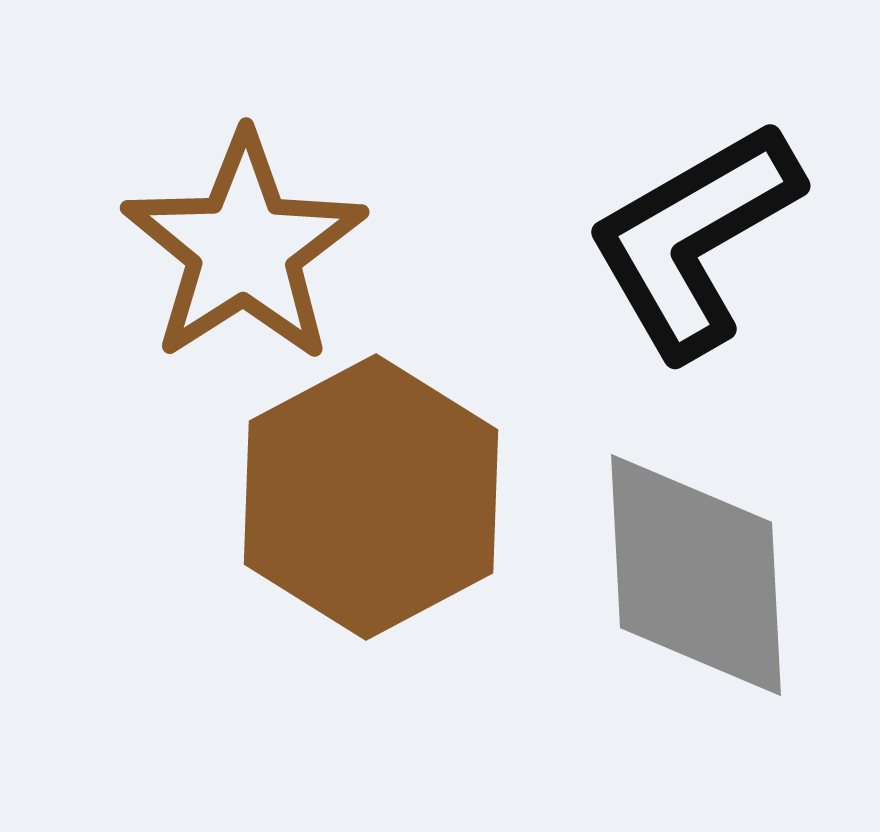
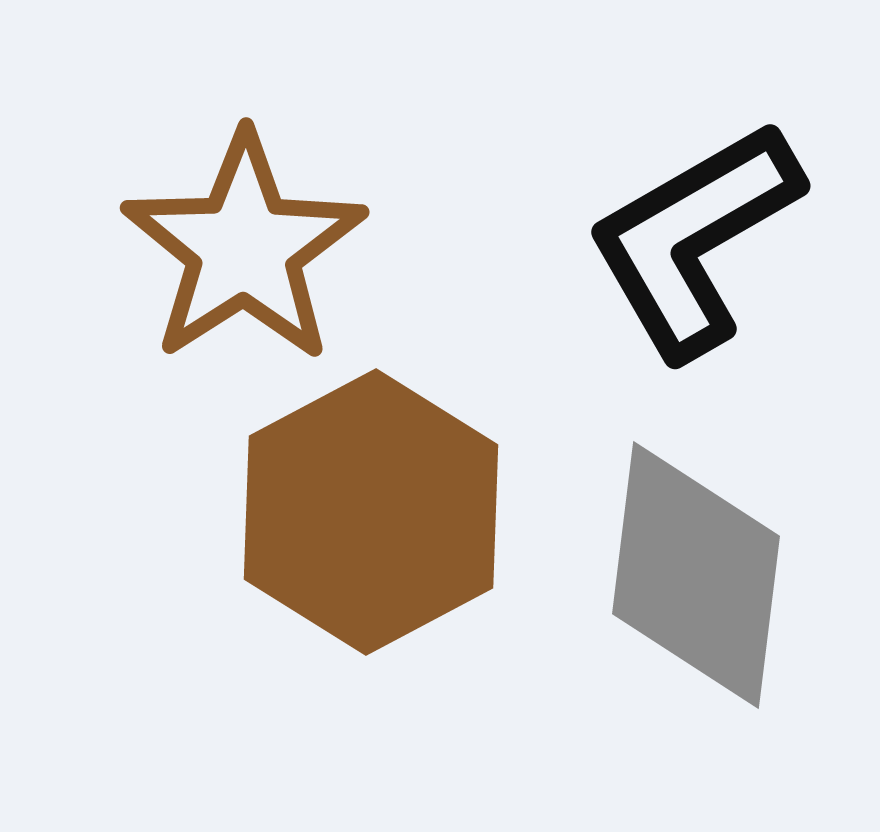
brown hexagon: moved 15 px down
gray diamond: rotated 10 degrees clockwise
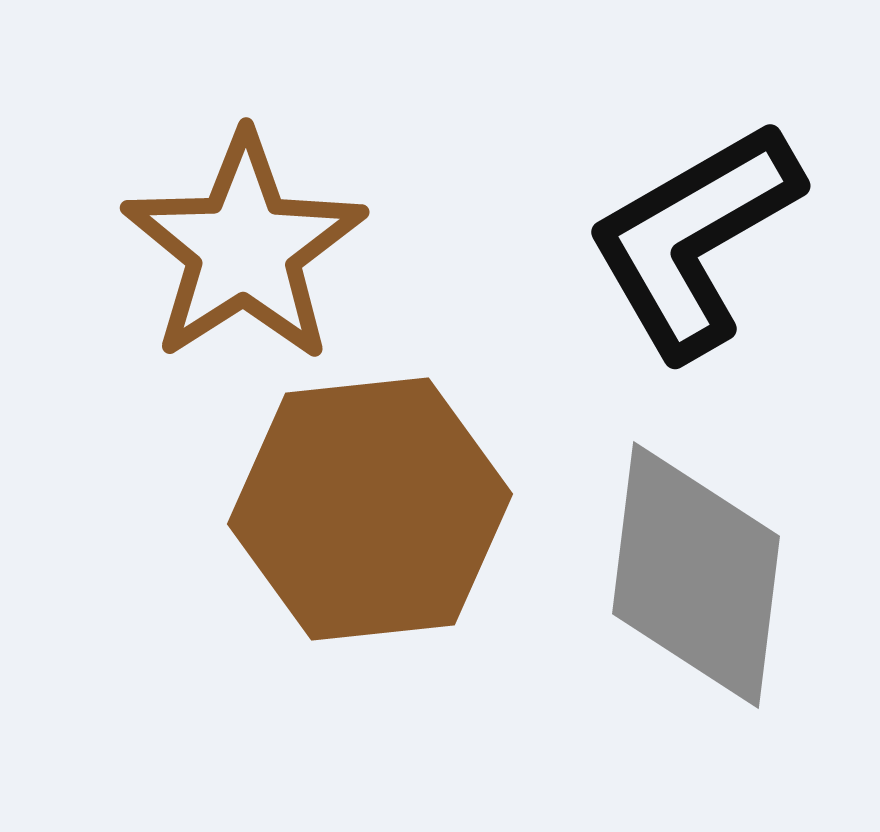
brown hexagon: moved 1 px left, 3 px up; rotated 22 degrees clockwise
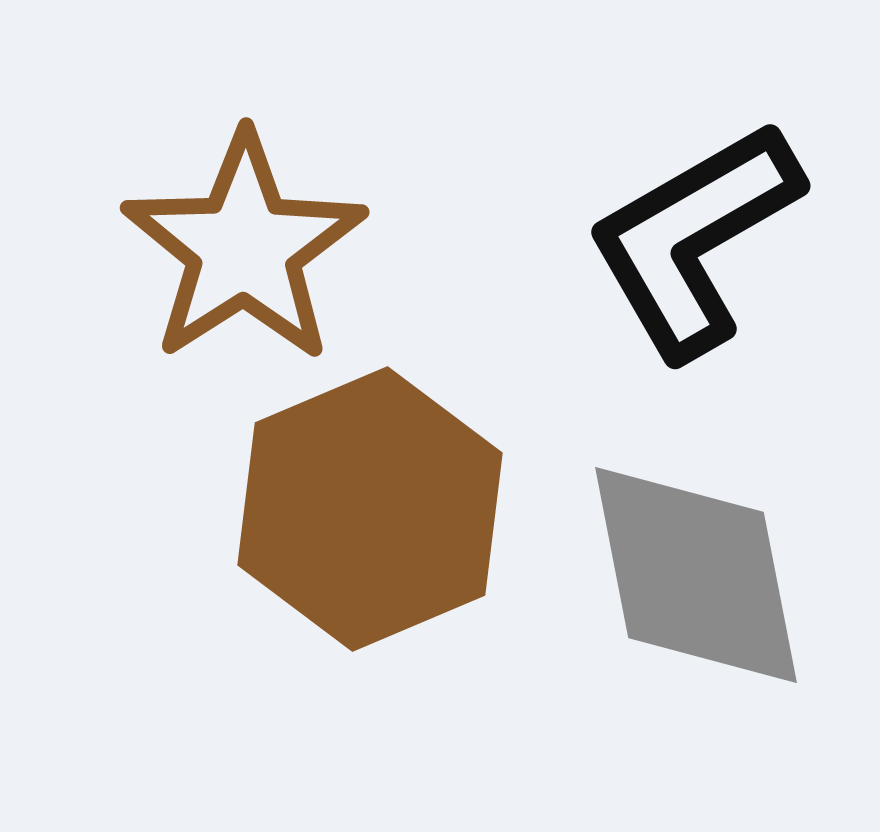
brown hexagon: rotated 17 degrees counterclockwise
gray diamond: rotated 18 degrees counterclockwise
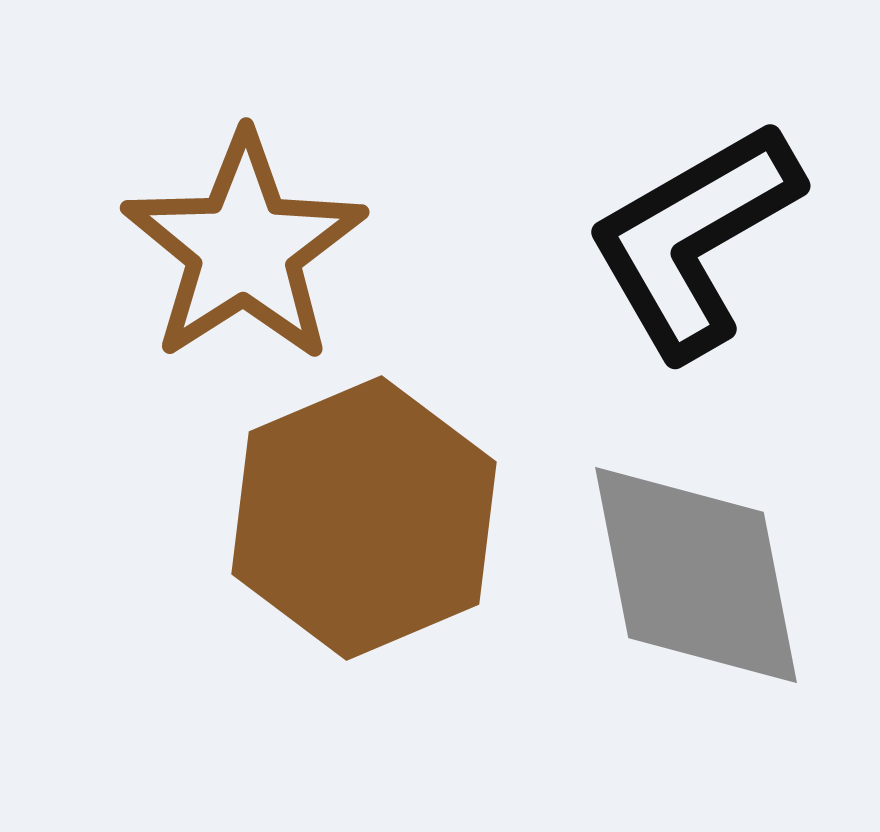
brown hexagon: moved 6 px left, 9 px down
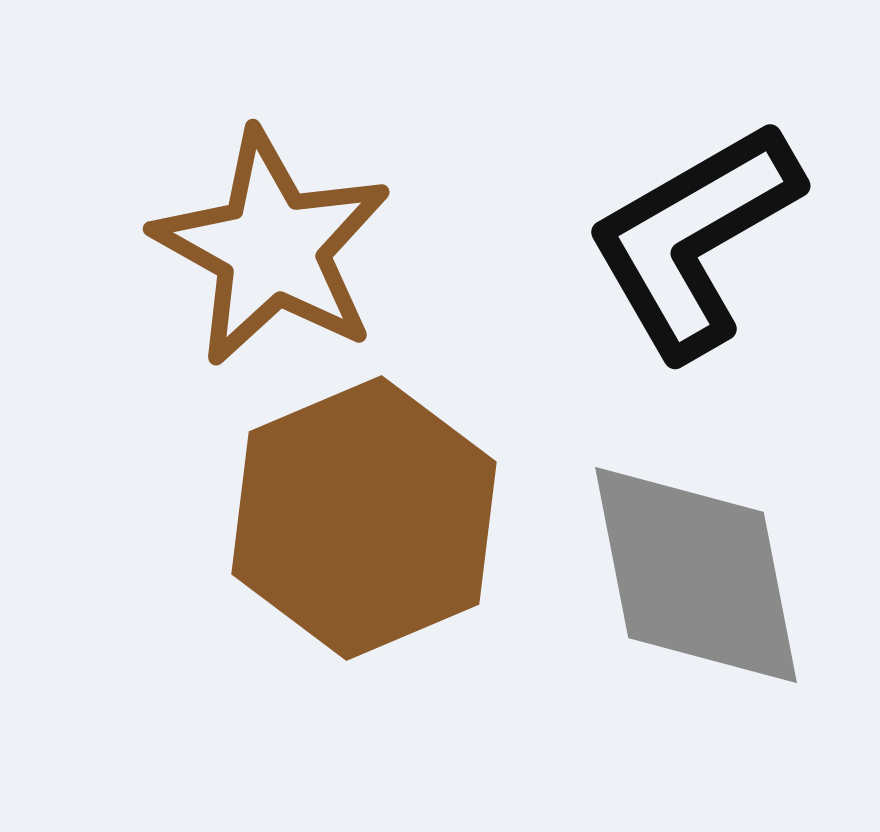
brown star: moved 28 px right; rotated 10 degrees counterclockwise
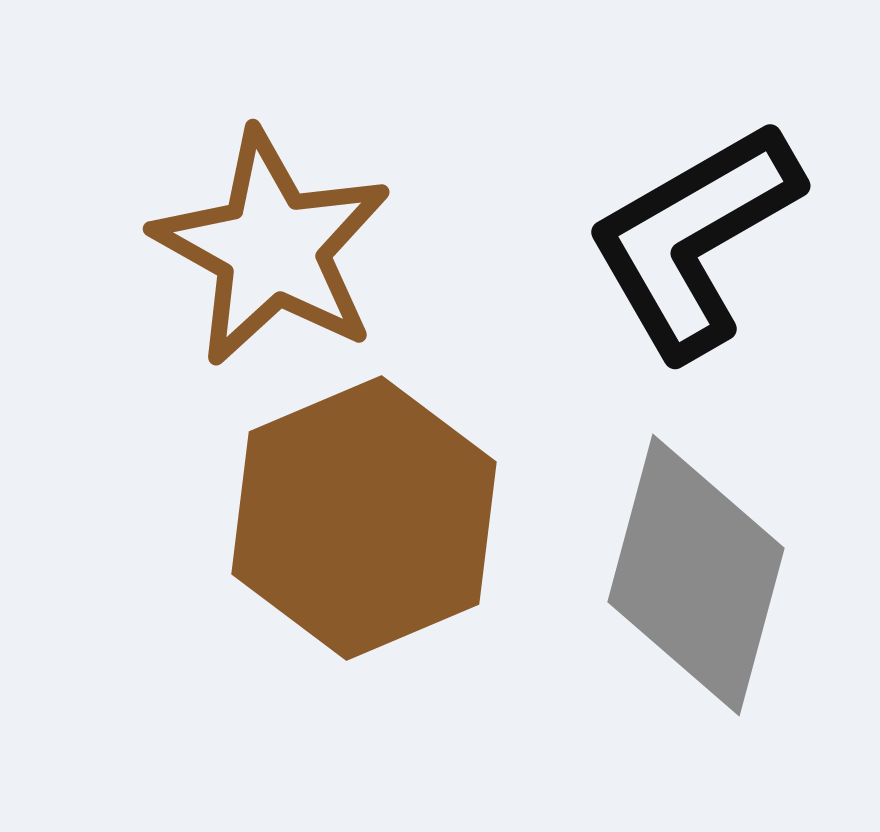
gray diamond: rotated 26 degrees clockwise
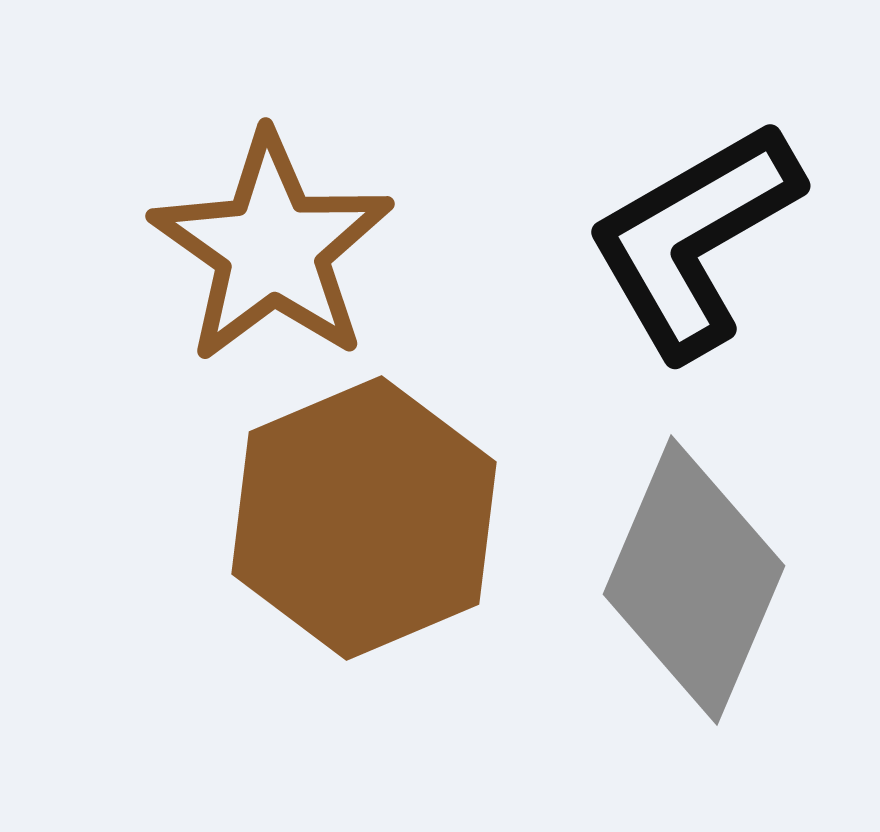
brown star: rotated 6 degrees clockwise
gray diamond: moved 2 px left, 5 px down; rotated 8 degrees clockwise
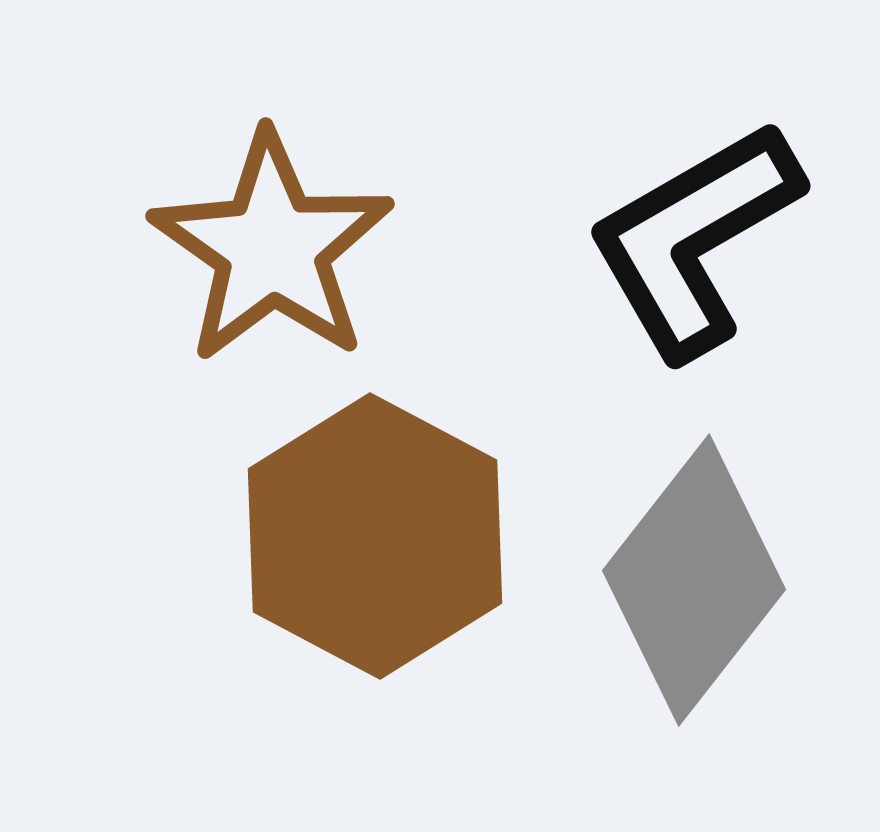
brown hexagon: moved 11 px right, 18 px down; rotated 9 degrees counterclockwise
gray diamond: rotated 15 degrees clockwise
